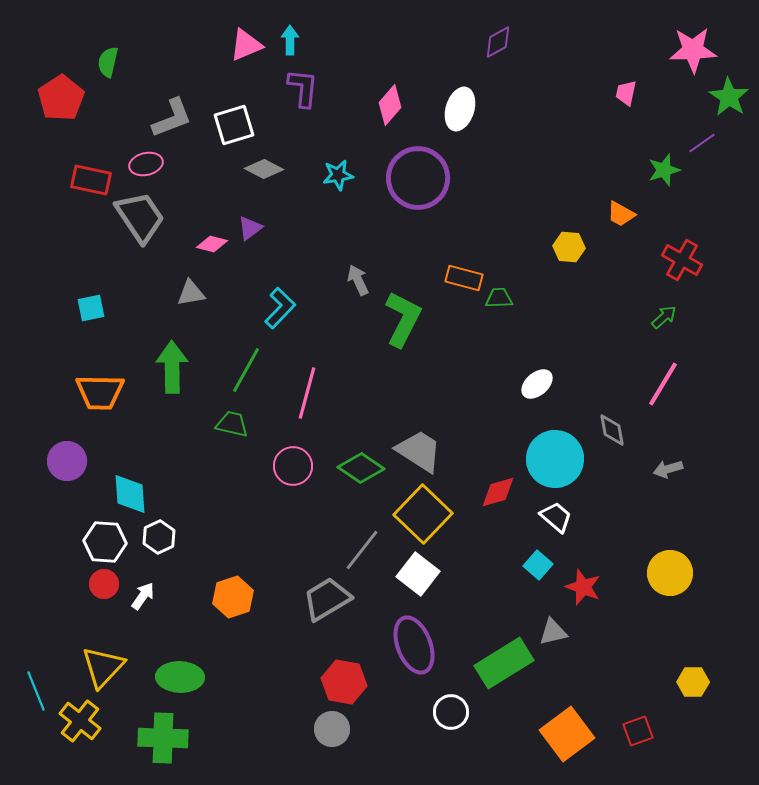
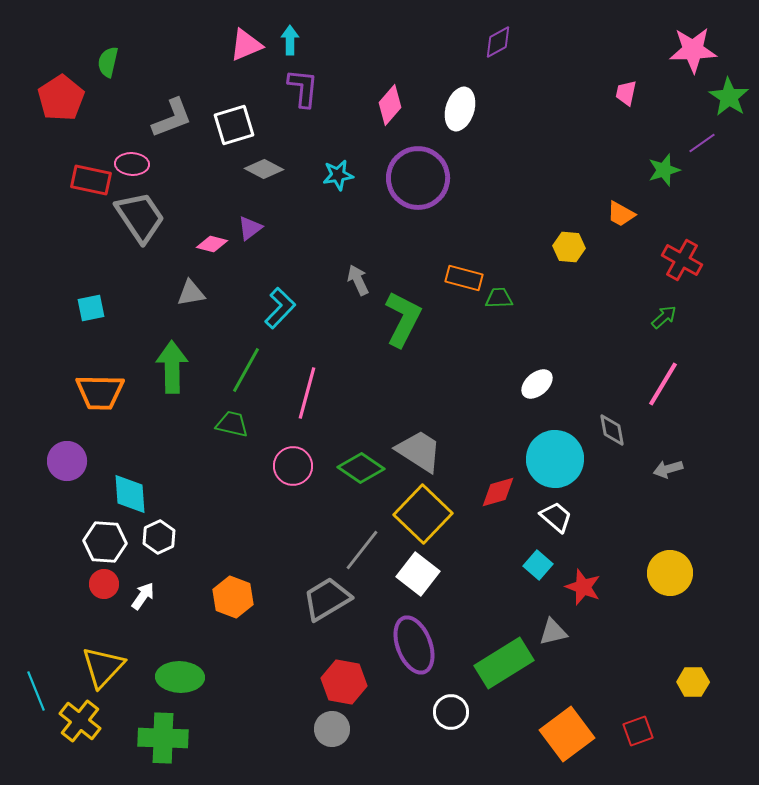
pink ellipse at (146, 164): moved 14 px left; rotated 16 degrees clockwise
orange hexagon at (233, 597): rotated 21 degrees counterclockwise
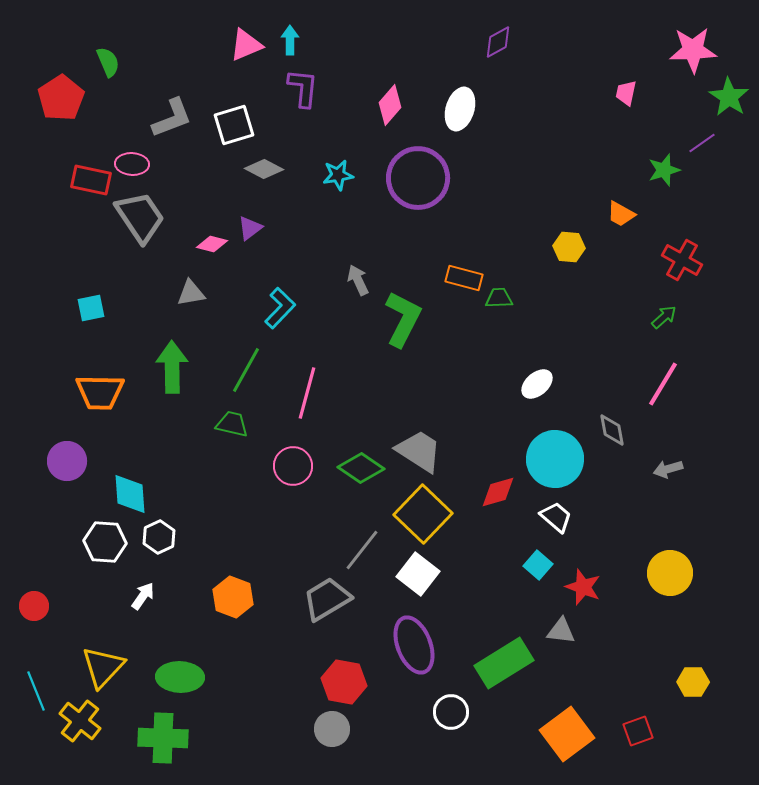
green semicircle at (108, 62): rotated 144 degrees clockwise
red circle at (104, 584): moved 70 px left, 22 px down
gray triangle at (553, 632): moved 8 px right, 1 px up; rotated 20 degrees clockwise
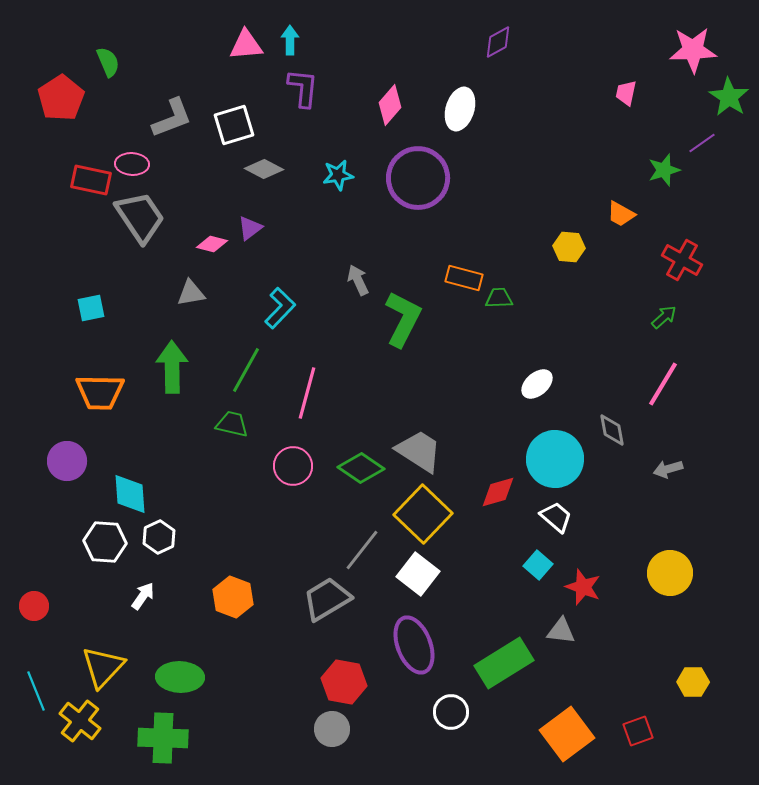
pink triangle at (246, 45): rotated 18 degrees clockwise
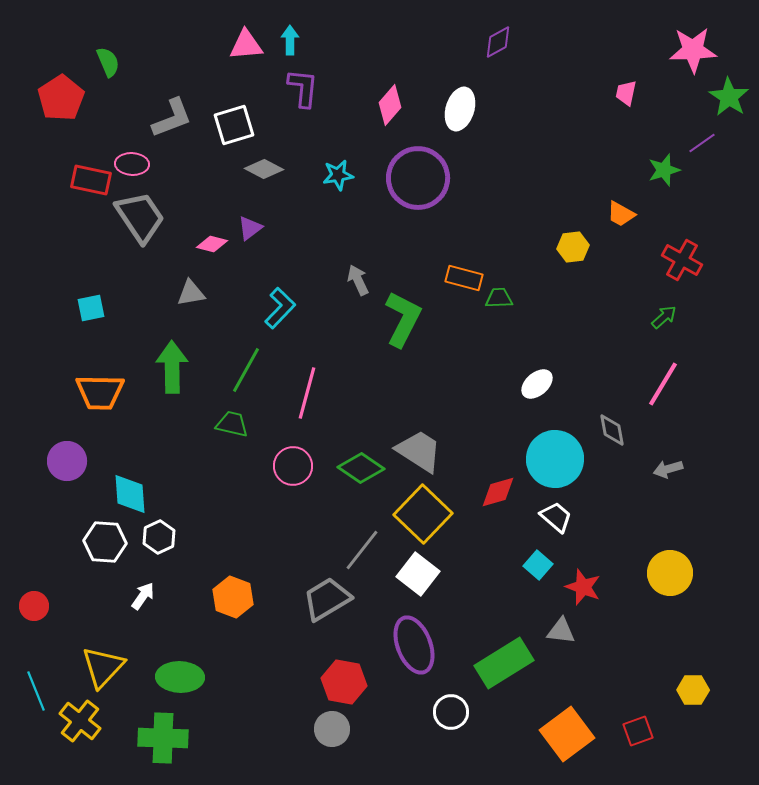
yellow hexagon at (569, 247): moved 4 px right; rotated 12 degrees counterclockwise
yellow hexagon at (693, 682): moved 8 px down
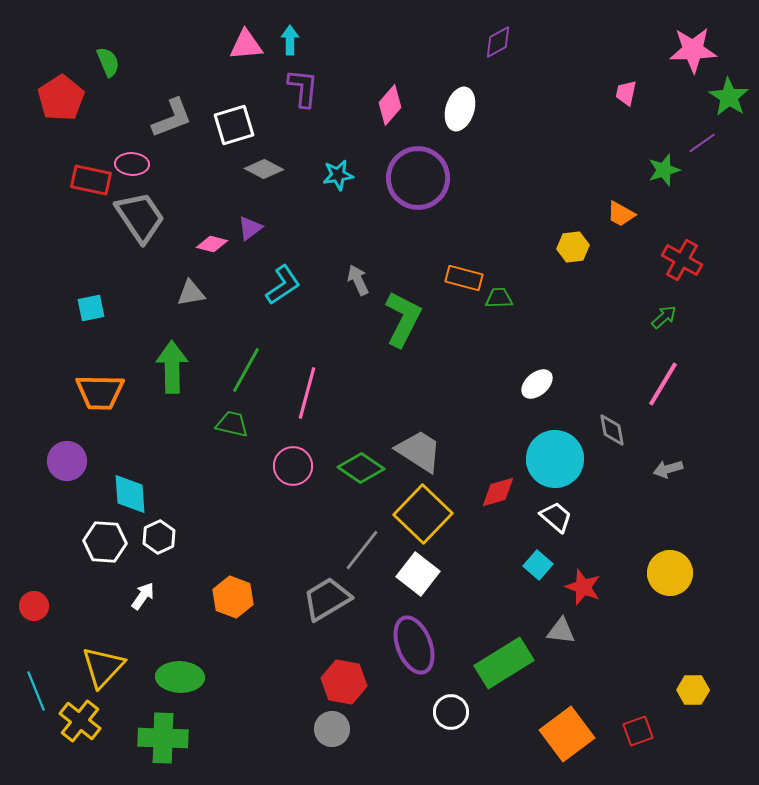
cyan L-shape at (280, 308): moved 3 px right, 23 px up; rotated 12 degrees clockwise
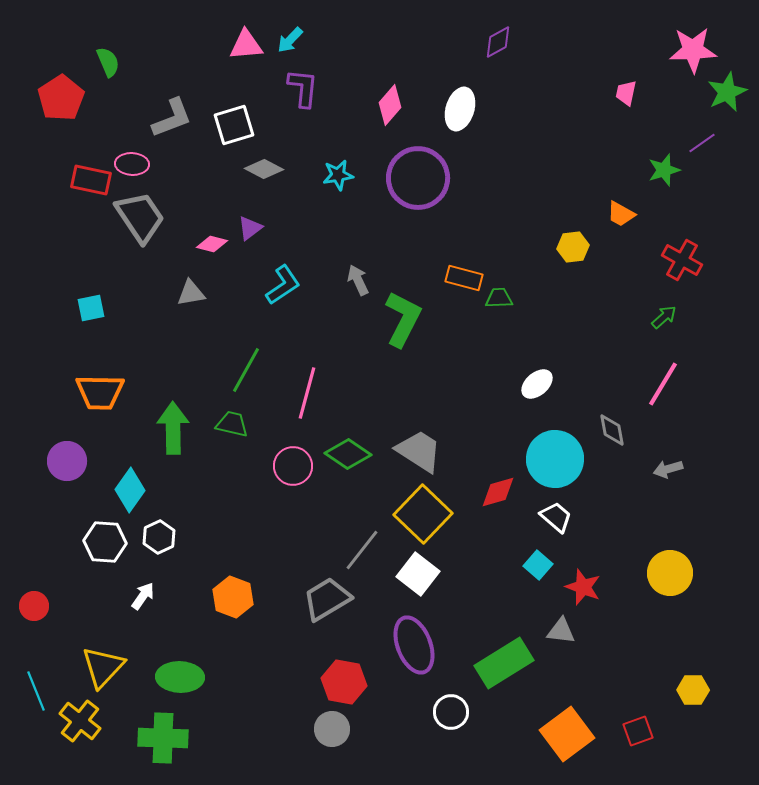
cyan arrow at (290, 40): rotated 136 degrees counterclockwise
green star at (729, 97): moved 2 px left, 5 px up; rotated 15 degrees clockwise
green arrow at (172, 367): moved 1 px right, 61 px down
green diamond at (361, 468): moved 13 px left, 14 px up
cyan diamond at (130, 494): moved 4 px up; rotated 39 degrees clockwise
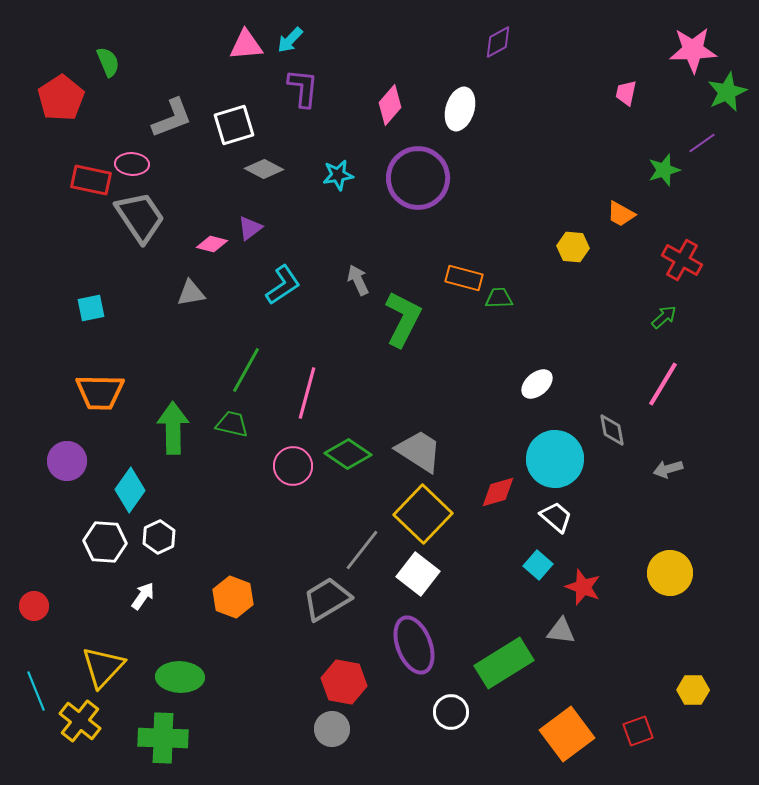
yellow hexagon at (573, 247): rotated 12 degrees clockwise
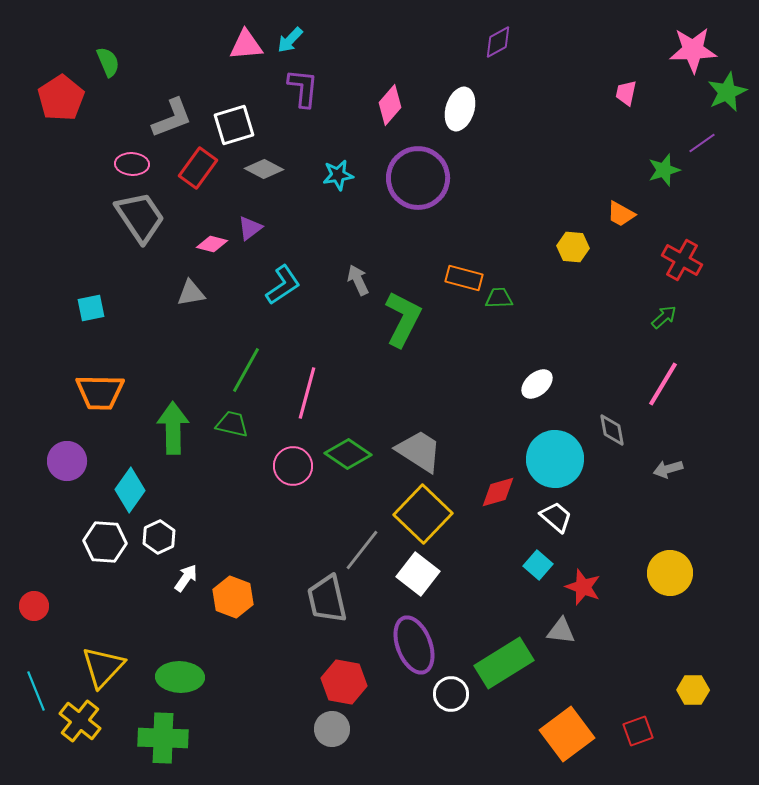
red rectangle at (91, 180): moved 107 px right, 12 px up; rotated 66 degrees counterclockwise
white arrow at (143, 596): moved 43 px right, 18 px up
gray trapezoid at (327, 599): rotated 72 degrees counterclockwise
white circle at (451, 712): moved 18 px up
